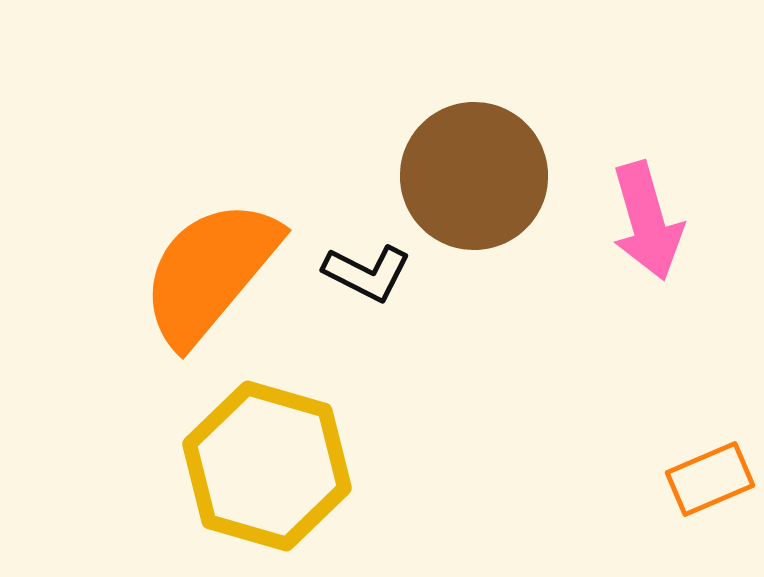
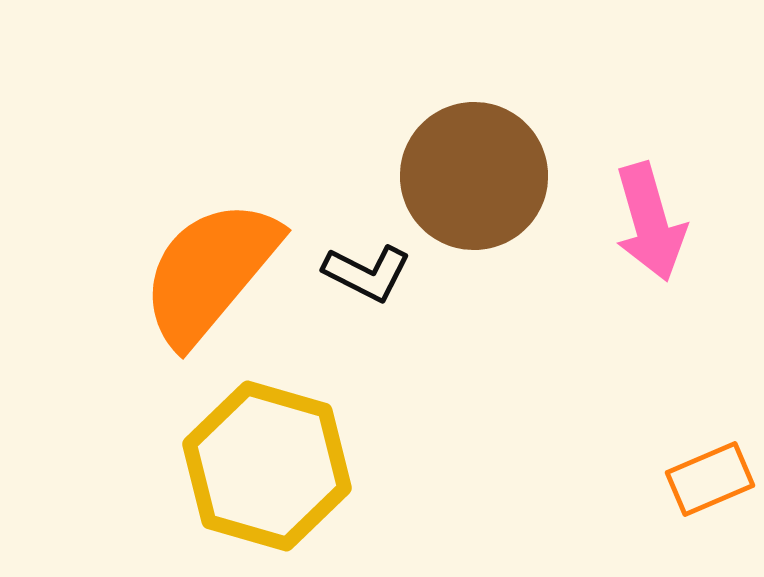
pink arrow: moved 3 px right, 1 px down
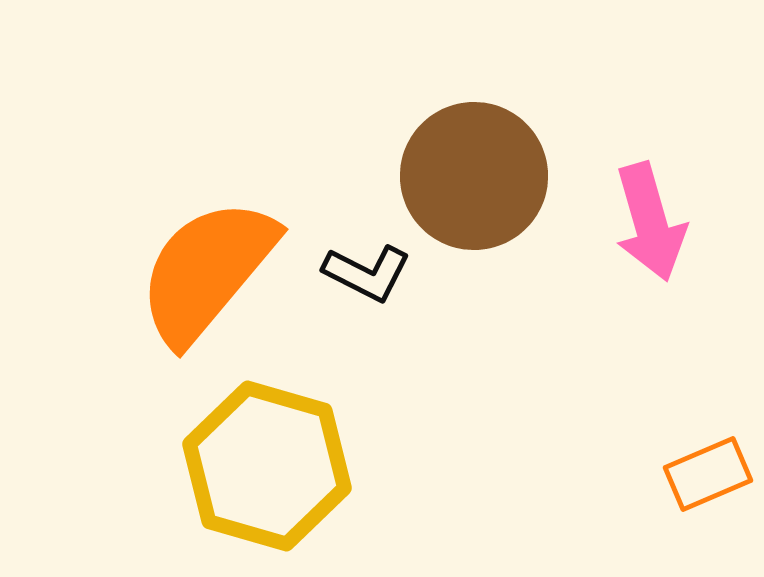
orange semicircle: moved 3 px left, 1 px up
orange rectangle: moved 2 px left, 5 px up
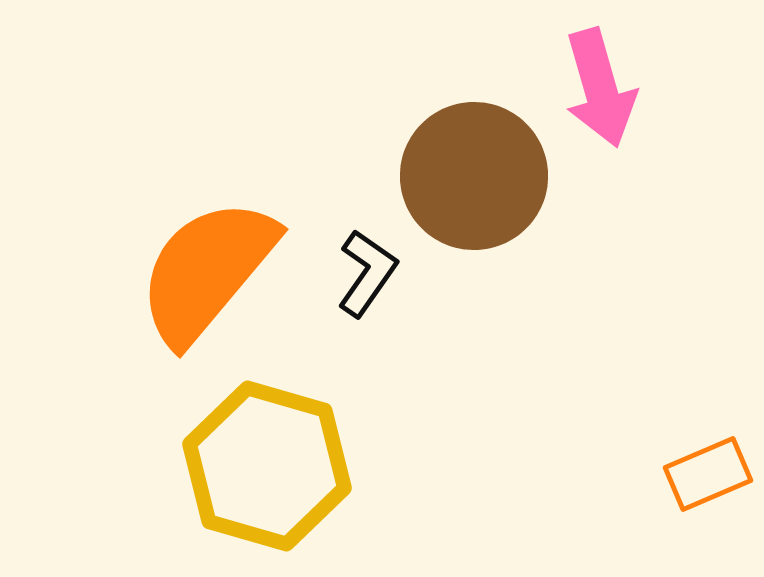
pink arrow: moved 50 px left, 134 px up
black L-shape: rotated 82 degrees counterclockwise
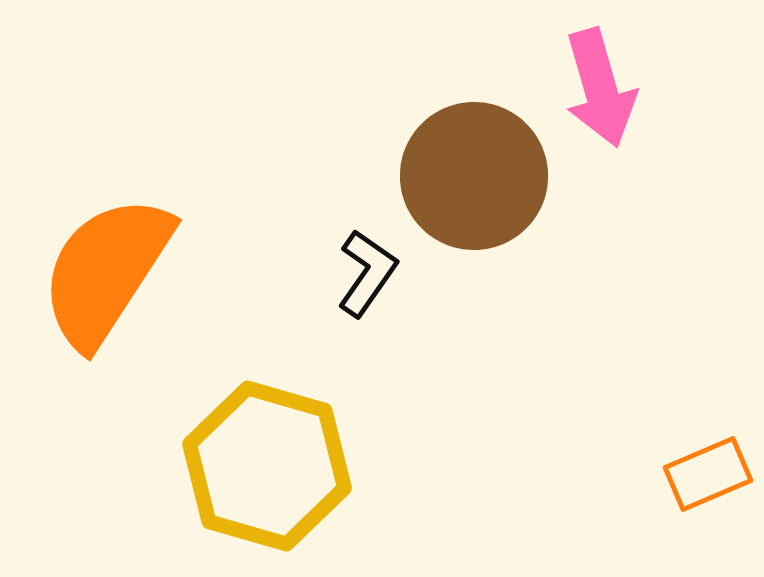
orange semicircle: moved 101 px left; rotated 7 degrees counterclockwise
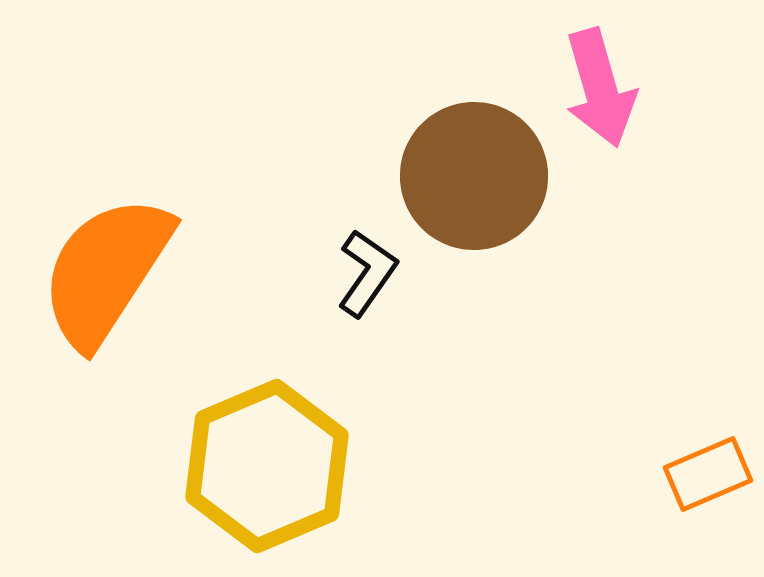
yellow hexagon: rotated 21 degrees clockwise
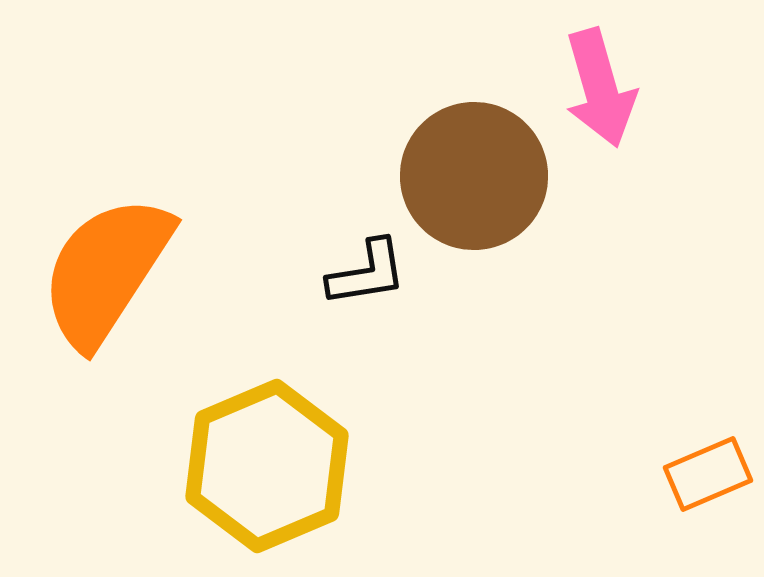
black L-shape: rotated 46 degrees clockwise
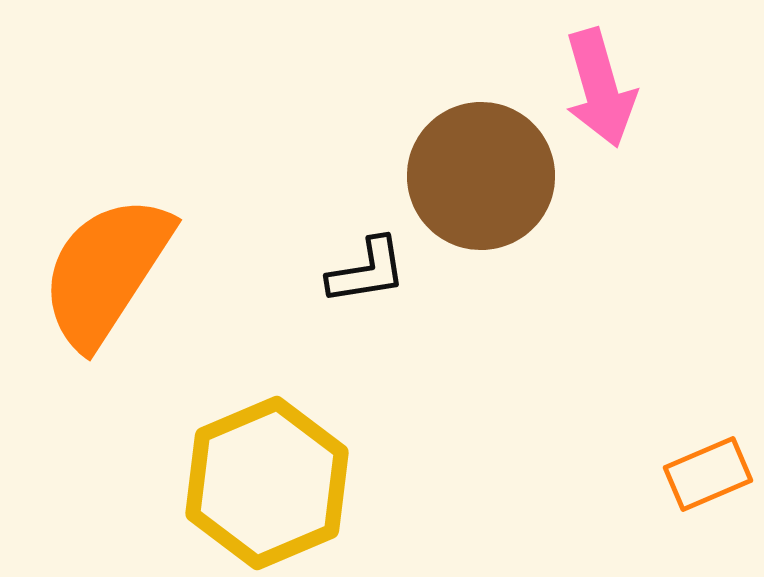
brown circle: moved 7 px right
black L-shape: moved 2 px up
yellow hexagon: moved 17 px down
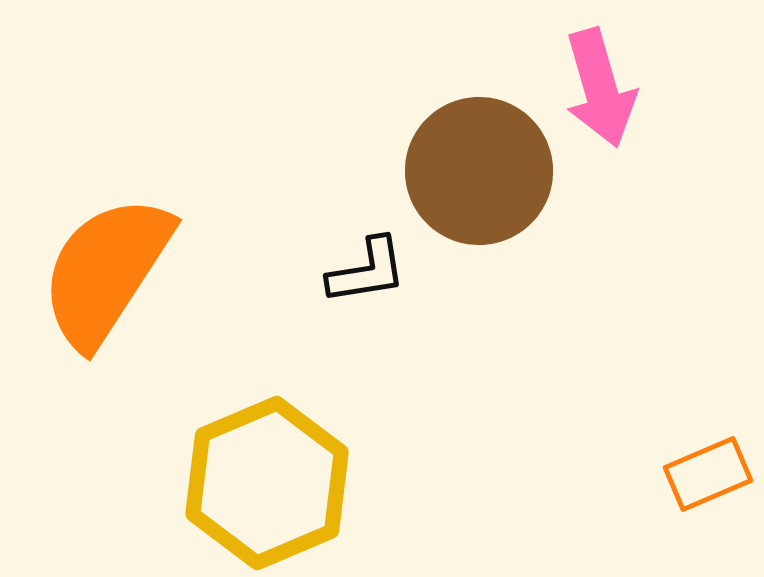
brown circle: moved 2 px left, 5 px up
